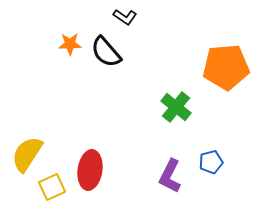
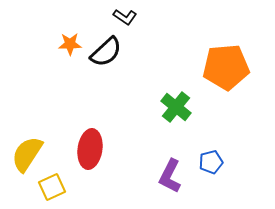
black semicircle: rotated 92 degrees counterclockwise
red ellipse: moved 21 px up
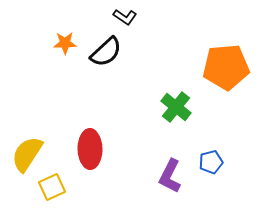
orange star: moved 5 px left, 1 px up
red ellipse: rotated 9 degrees counterclockwise
